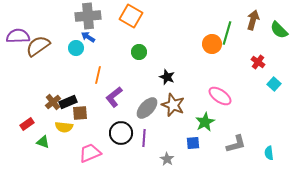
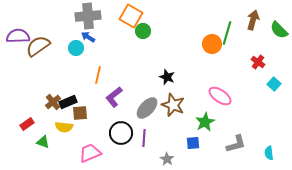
green circle: moved 4 px right, 21 px up
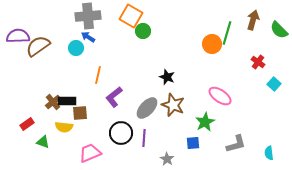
black rectangle: moved 1 px left, 1 px up; rotated 24 degrees clockwise
